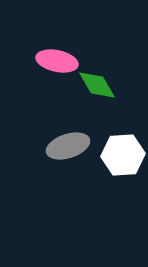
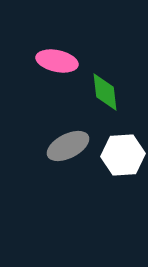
green diamond: moved 8 px right, 7 px down; rotated 24 degrees clockwise
gray ellipse: rotated 9 degrees counterclockwise
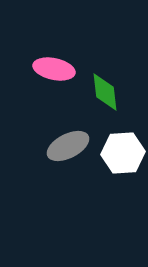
pink ellipse: moved 3 px left, 8 px down
white hexagon: moved 2 px up
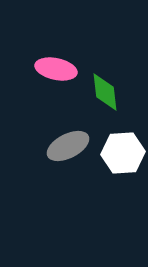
pink ellipse: moved 2 px right
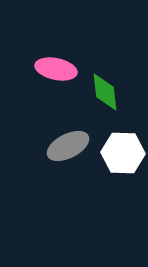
white hexagon: rotated 6 degrees clockwise
